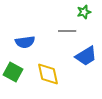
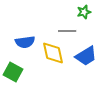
yellow diamond: moved 5 px right, 21 px up
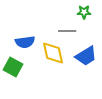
green star: rotated 16 degrees clockwise
green square: moved 5 px up
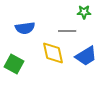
blue semicircle: moved 14 px up
green square: moved 1 px right, 3 px up
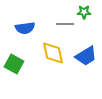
gray line: moved 2 px left, 7 px up
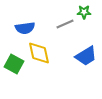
gray line: rotated 24 degrees counterclockwise
yellow diamond: moved 14 px left
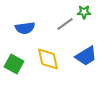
gray line: rotated 12 degrees counterclockwise
yellow diamond: moved 9 px right, 6 px down
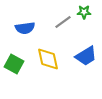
gray line: moved 2 px left, 2 px up
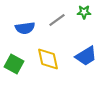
gray line: moved 6 px left, 2 px up
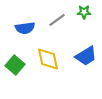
green square: moved 1 px right, 1 px down; rotated 12 degrees clockwise
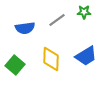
yellow diamond: moved 3 px right; rotated 15 degrees clockwise
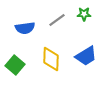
green star: moved 2 px down
